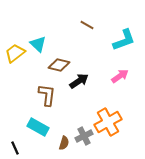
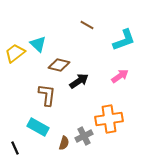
orange cross: moved 1 px right, 3 px up; rotated 20 degrees clockwise
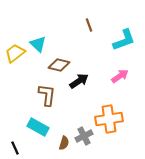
brown line: moved 2 px right; rotated 40 degrees clockwise
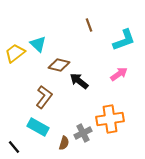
pink arrow: moved 1 px left, 2 px up
black arrow: rotated 108 degrees counterclockwise
brown L-shape: moved 3 px left, 2 px down; rotated 30 degrees clockwise
orange cross: moved 1 px right
gray cross: moved 1 px left, 3 px up
black line: moved 1 px left, 1 px up; rotated 16 degrees counterclockwise
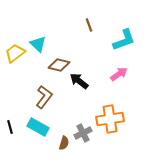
black line: moved 4 px left, 20 px up; rotated 24 degrees clockwise
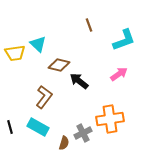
yellow trapezoid: rotated 150 degrees counterclockwise
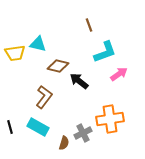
cyan L-shape: moved 19 px left, 12 px down
cyan triangle: rotated 30 degrees counterclockwise
brown diamond: moved 1 px left, 1 px down
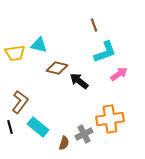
brown line: moved 5 px right
cyan triangle: moved 1 px right, 1 px down
brown diamond: moved 1 px left, 2 px down
brown L-shape: moved 24 px left, 5 px down
cyan rectangle: rotated 10 degrees clockwise
gray cross: moved 1 px right, 1 px down
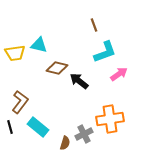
brown semicircle: moved 1 px right
